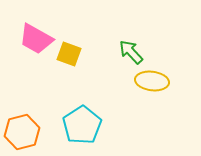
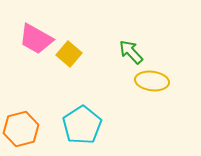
yellow square: rotated 20 degrees clockwise
orange hexagon: moved 1 px left, 3 px up
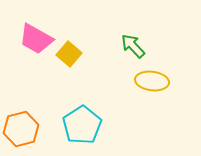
green arrow: moved 2 px right, 6 px up
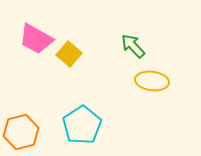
orange hexagon: moved 3 px down
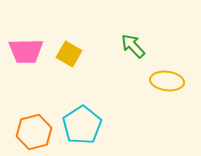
pink trapezoid: moved 10 px left, 12 px down; rotated 30 degrees counterclockwise
yellow square: rotated 10 degrees counterclockwise
yellow ellipse: moved 15 px right
orange hexagon: moved 13 px right
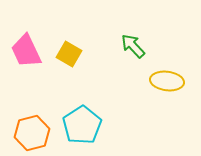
pink trapezoid: rotated 66 degrees clockwise
orange hexagon: moved 2 px left, 1 px down
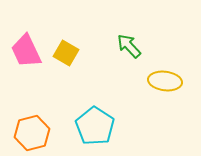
green arrow: moved 4 px left
yellow square: moved 3 px left, 1 px up
yellow ellipse: moved 2 px left
cyan pentagon: moved 13 px right, 1 px down; rotated 6 degrees counterclockwise
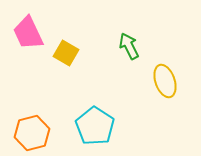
green arrow: rotated 16 degrees clockwise
pink trapezoid: moved 2 px right, 18 px up
yellow ellipse: rotated 64 degrees clockwise
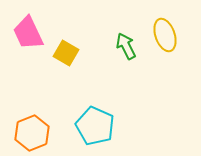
green arrow: moved 3 px left
yellow ellipse: moved 46 px up
cyan pentagon: rotated 9 degrees counterclockwise
orange hexagon: rotated 8 degrees counterclockwise
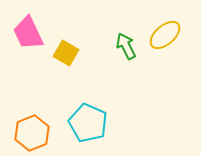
yellow ellipse: rotated 68 degrees clockwise
cyan pentagon: moved 7 px left, 3 px up
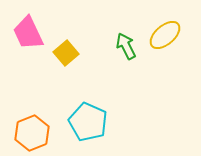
yellow square: rotated 20 degrees clockwise
cyan pentagon: moved 1 px up
